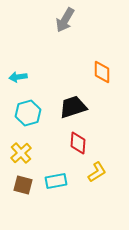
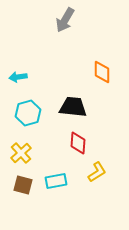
black trapezoid: rotated 24 degrees clockwise
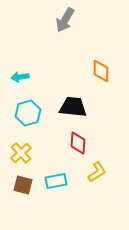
orange diamond: moved 1 px left, 1 px up
cyan arrow: moved 2 px right
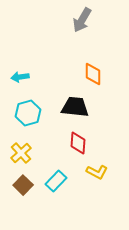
gray arrow: moved 17 px right
orange diamond: moved 8 px left, 3 px down
black trapezoid: moved 2 px right
yellow L-shape: rotated 60 degrees clockwise
cyan rectangle: rotated 35 degrees counterclockwise
brown square: rotated 30 degrees clockwise
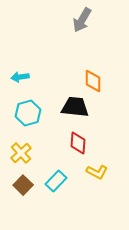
orange diamond: moved 7 px down
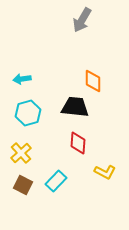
cyan arrow: moved 2 px right, 2 px down
yellow L-shape: moved 8 px right
brown square: rotated 18 degrees counterclockwise
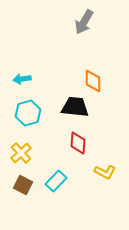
gray arrow: moved 2 px right, 2 px down
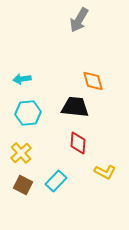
gray arrow: moved 5 px left, 2 px up
orange diamond: rotated 15 degrees counterclockwise
cyan hexagon: rotated 10 degrees clockwise
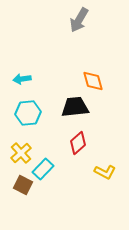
black trapezoid: rotated 12 degrees counterclockwise
red diamond: rotated 45 degrees clockwise
cyan rectangle: moved 13 px left, 12 px up
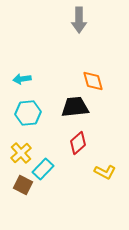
gray arrow: rotated 30 degrees counterclockwise
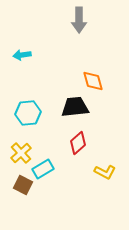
cyan arrow: moved 24 px up
cyan rectangle: rotated 15 degrees clockwise
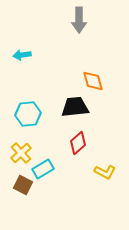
cyan hexagon: moved 1 px down
